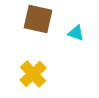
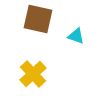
cyan triangle: moved 3 px down
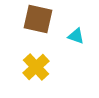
yellow cross: moved 3 px right, 7 px up
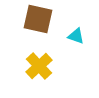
yellow cross: moved 3 px right, 1 px up
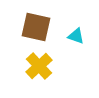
brown square: moved 2 px left, 8 px down
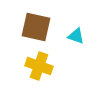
yellow cross: rotated 28 degrees counterclockwise
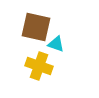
cyan triangle: moved 20 px left, 8 px down
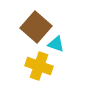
brown square: rotated 28 degrees clockwise
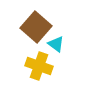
cyan triangle: rotated 18 degrees clockwise
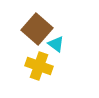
brown square: moved 1 px right, 2 px down
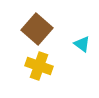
cyan triangle: moved 26 px right
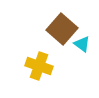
brown square: moved 25 px right
